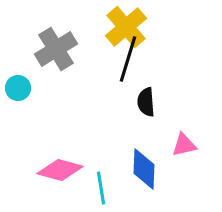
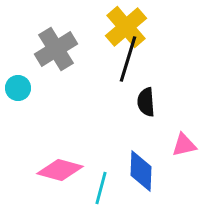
blue diamond: moved 3 px left, 2 px down
cyan line: rotated 24 degrees clockwise
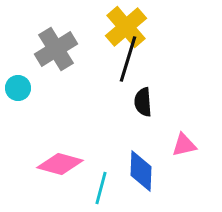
black semicircle: moved 3 px left
pink diamond: moved 6 px up
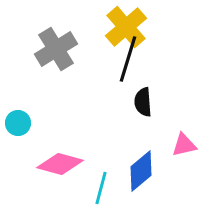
cyan circle: moved 35 px down
blue diamond: rotated 48 degrees clockwise
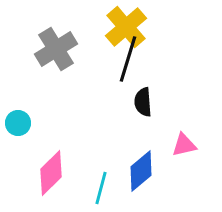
pink diamond: moved 9 px left, 9 px down; rotated 60 degrees counterclockwise
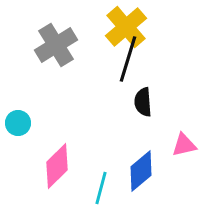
gray cross: moved 4 px up
pink diamond: moved 6 px right, 7 px up
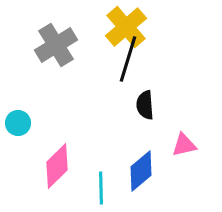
black semicircle: moved 2 px right, 3 px down
cyan line: rotated 16 degrees counterclockwise
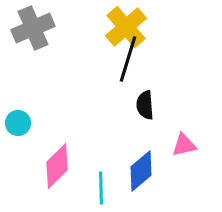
gray cross: moved 23 px left, 17 px up; rotated 9 degrees clockwise
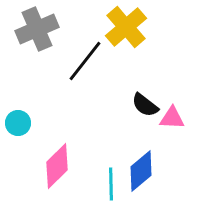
gray cross: moved 4 px right, 1 px down
black line: moved 43 px left, 2 px down; rotated 21 degrees clockwise
black semicircle: rotated 48 degrees counterclockwise
pink triangle: moved 12 px left, 27 px up; rotated 16 degrees clockwise
cyan line: moved 10 px right, 4 px up
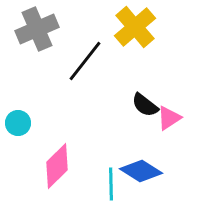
yellow cross: moved 9 px right
pink triangle: moved 3 px left; rotated 36 degrees counterclockwise
blue diamond: rotated 72 degrees clockwise
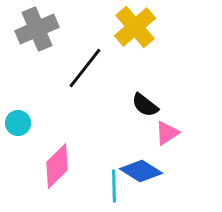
black line: moved 7 px down
pink triangle: moved 2 px left, 15 px down
cyan line: moved 3 px right, 2 px down
